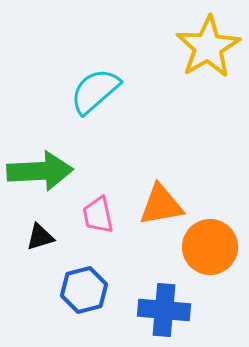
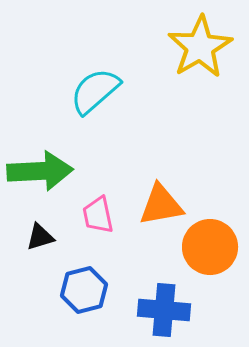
yellow star: moved 8 px left
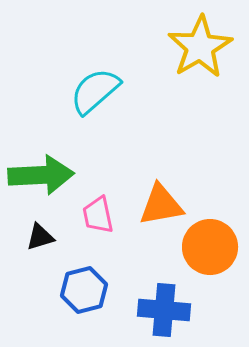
green arrow: moved 1 px right, 4 px down
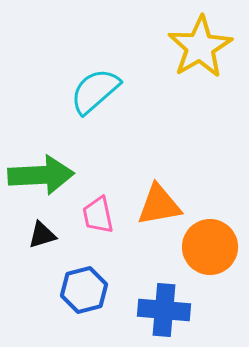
orange triangle: moved 2 px left
black triangle: moved 2 px right, 2 px up
